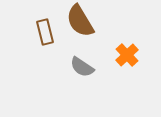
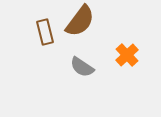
brown semicircle: rotated 112 degrees counterclockwise
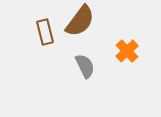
orange cross: moved 4 px up
gray semicircle: moved 3 px right, 1 px up; rotated 150 degrees counterclockwise
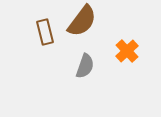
brown semicircle: moved 2 px right
gray semicircle: rotated 45 degrees clockwise
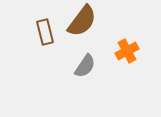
orange cross: rotated 15 degrees clockwise
gray semicircle: rotated 15 degrees clockwise
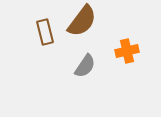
orange cross: rotated 15 degrees clockwise
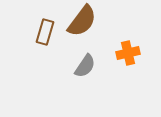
brown rectangle: rotated 30 degrees clockwise
orange cross: moved 1 px right, 2 px down
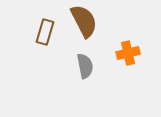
brown semicircle: moved 2 px right; rotated 64 degrees counterclockwise
gray semicircle: rotated 45 degrees counterclockwise
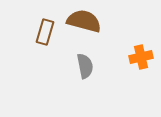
brown semicircle: rotated 48 degrees counterclockwise
orange cross: moved 13 px right, 4 px down
